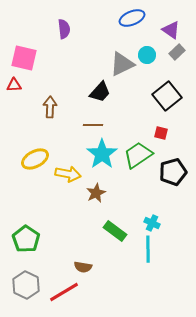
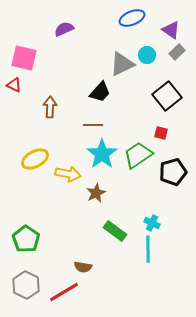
purple semicircle: rotated 108 degrees counterclockwise
red triangle: rotated 28 degrees clockwise
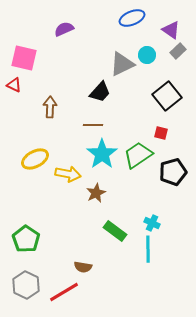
gray rectangle: moved 1 px right, 1 px up
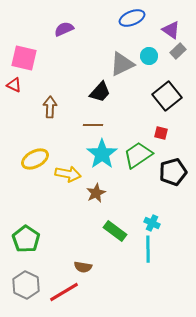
cyan circle: moved 2 px right, 1 px down
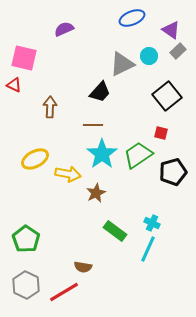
cyan line: rotated 24 degrees clockwise
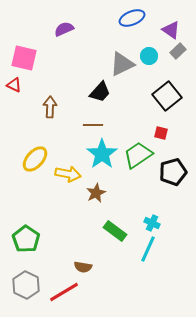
yellow ellipse: rotated 20 degrees counterclockwise
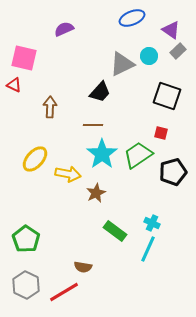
black square: rotated 32 degrees counterclockwise
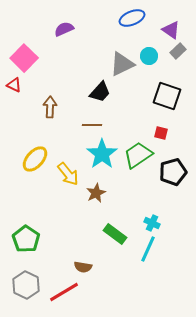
pink square: rotated 32 degrees clockwise
brown line: moved 1 px left
yellow arrow: rotated 40 degrees clockwise
green rectangle: moved 3 px down
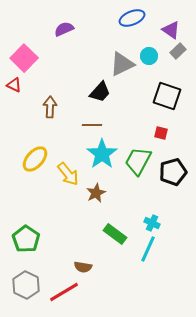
green trapezoid: moved 6 px down; rotated 28 degrees counterclockwise
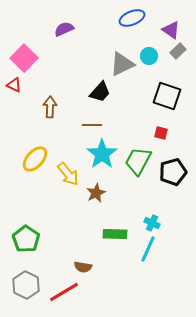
green rectangle: rotated 35 degrees counterclockwise
